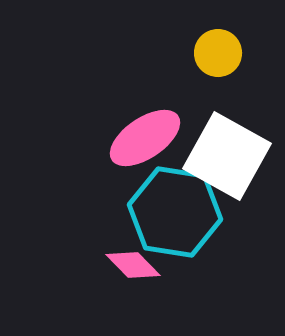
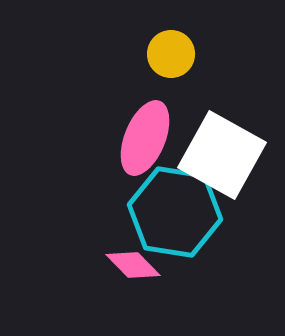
yellow circle: moved 47 px left, 1 px down
pink ellipse: rotated 34 degrees counterclockwise
white square: moved 5 px left, 1 px up
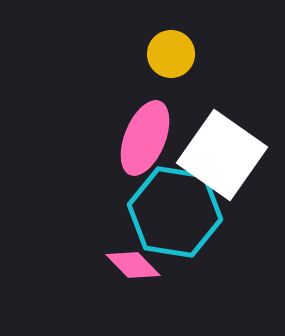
white square: rotated 6 degrees clockwise
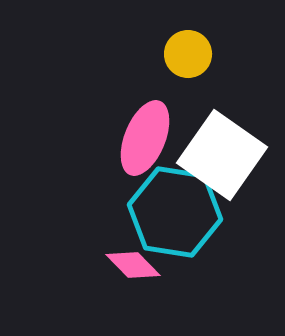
yellow circle: moved 17 px right
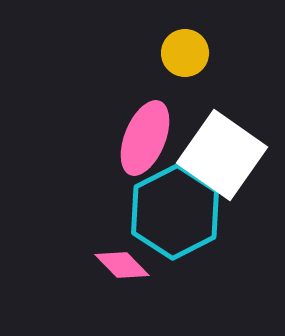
yellow circle: moved 3 px left, 1 px up
cyan hexagon: rotated 24 degrees clockwise
pink diamond: moved 11 px left
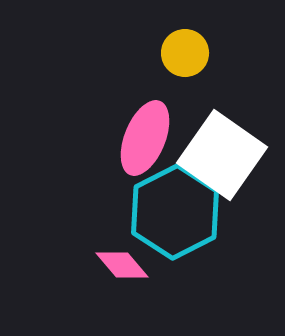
pink diamond: rotated 4 degrees clockwise
